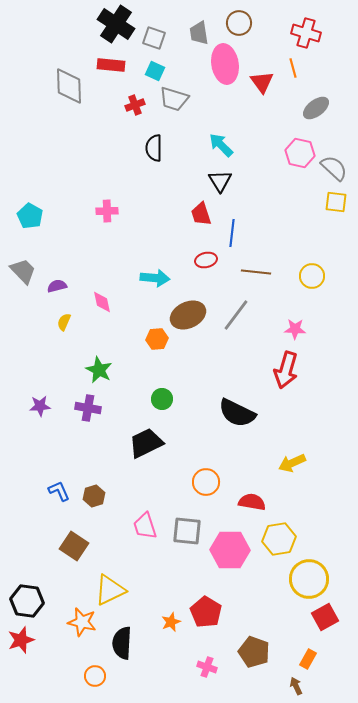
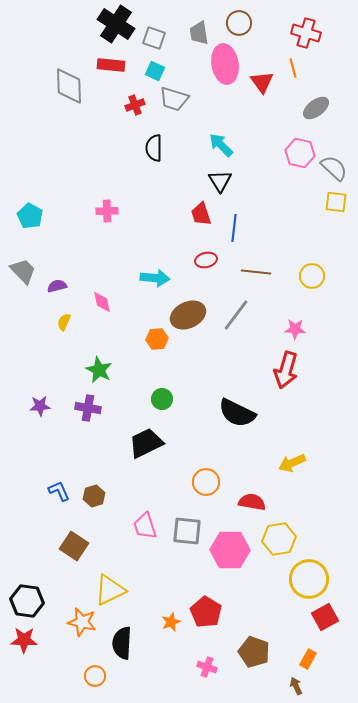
blue line at (232, 233): moved 2 px right, 5 px up
red star at (21, 640): moved 3 px right; rotated 20 degrees clockwise
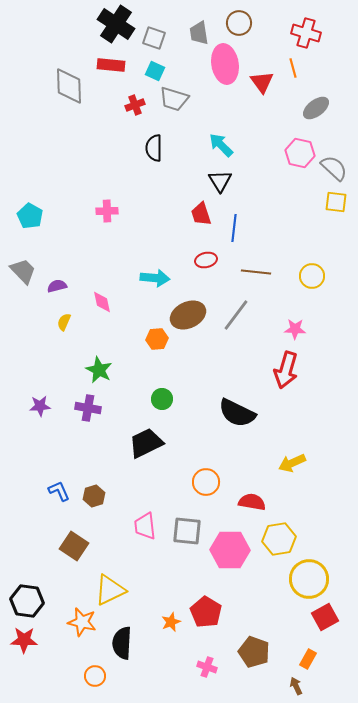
pink trapezoid at (145, 526): rotated 12 degrees clockwise
